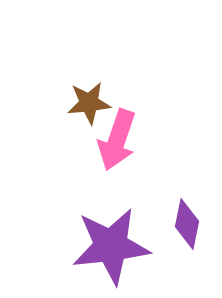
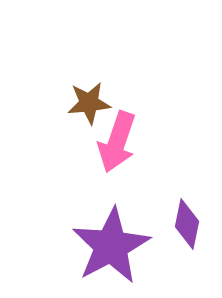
pink arrow: moved 2 px down
purple star: rotated 22 degrees counterclockwise
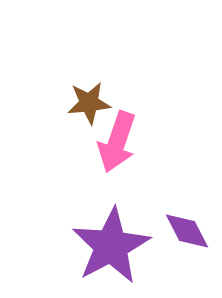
purple diamond: moved 7 px down; rotated 39 degrees counterclockwise
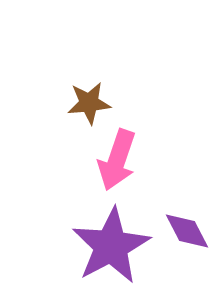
pink arrow: moved 18 px down
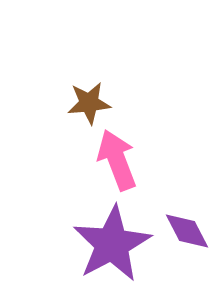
pink arrow: rotated 140 degrees clockwise
purple star: moved 1 px right, 2 px up
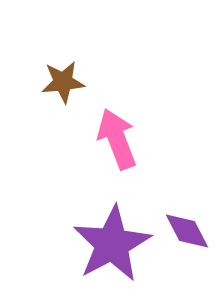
brown star: moved 26 px left, 21 px up
pink arrow: moved 21 px up
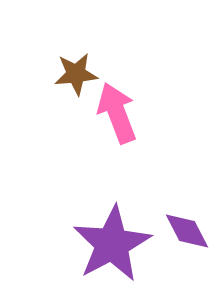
brown star: moved 13 px right, 8 px up
pink arrow: moved 26 px up
